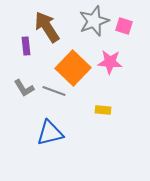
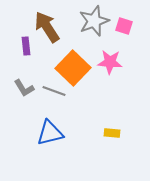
yellow rectangle: moved 9 px right, 23 px down
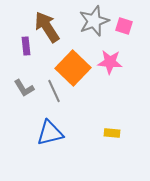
gray line: rotated 45 degrees clockwise
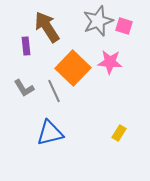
gray star: moved 4 px right
yellow rectangle: moved 7 px right; rotated 63 degrees counterclockwise
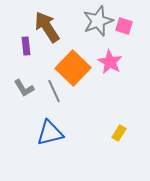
pink star: rotated 25 degrees clockwise
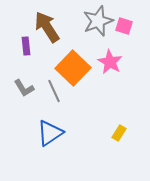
blue triangle: rotated 20 degrees counterclockwise
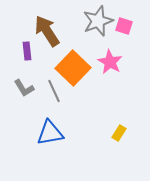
brown arrow: moved 4 px down
purple rectangle: moved 1 px right, 5 px down
blue triangle: rotated 24 degrees clockwise
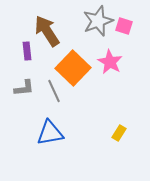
gray L-shape: rotated 65 degrees counterclockwise
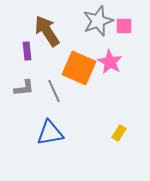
pink square: rotated 18 degrees counterclockwise
orange square: moved 6 px right; rotated 20 degrees counterclockwise
